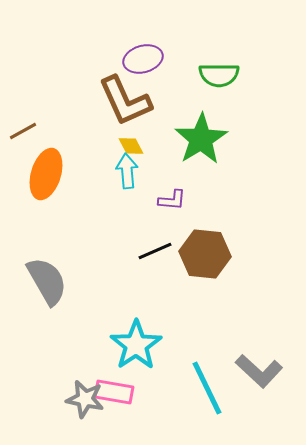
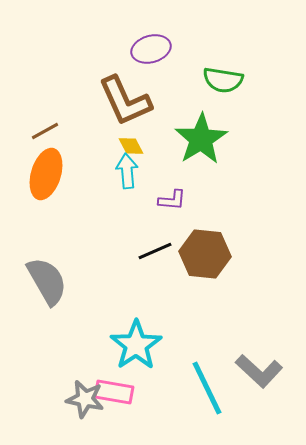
purple ellipse: moved 8 px right, 10 px up
green semicircle: moved 4 px right, 5 px down; rotated 9 degrees clockwise
brown line: moved 22 px right
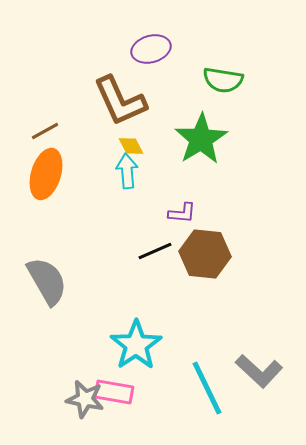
brown L-shape: moved 5 px left
purple L-shape: moved 10 px right, 13 px down
